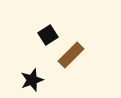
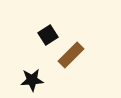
black star: rotated 15 degrees clockwise
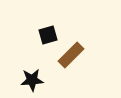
black square: rotated 18 degrees clockwise
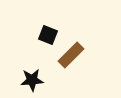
black square: rotated 36 degrees clockwise
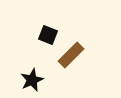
black star: rotated 20 degrees counterclockwise
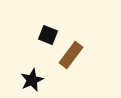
brown rectangle: rotated 8 degrees counterclockwise
